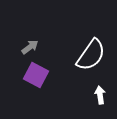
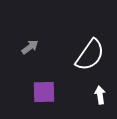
white semicircle: moved 1 px left
purple square: moved 8 px right, 17 px down; rotated 30 degrees counterclockwise
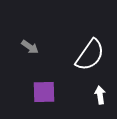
gray arrow: rotated 72 degrees clockwise
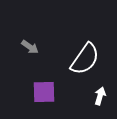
white semicircle: moved 5 px left, 4 px down
white arrow: moved 1 px down; rotated 24 degrees clockwise
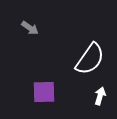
gray arrow: moved 19 px up
white semicircle: moved 5 px right
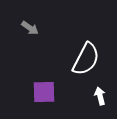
white semicircle: moved 4 px left; rotated 8 degrees counterclockwise
white arrow: rotated 30 degrees counterclockwise
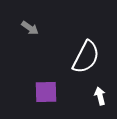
white semicircle: moved 2 px up
purple square: moved 2 px right
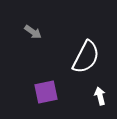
gray arrow: moved 3 px right, 4 px down
purple square: rotated 10 degrees counterclockwise
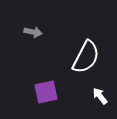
gray arrow: rotated 24 degrees counterclockwise
white arrow: rotated 24 degrees counterclockwise
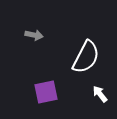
gray arrow: moved 1 px right, 3 px down
white arrow: moved 2 px up
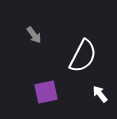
gray arrow: rotated 42 degrees clockwise
white semicircle: moved 3 px left, 1 px up
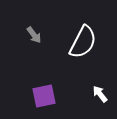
white semicircle: moved 14 px up
purple square: moved 2 px left, 4 px down
